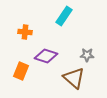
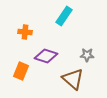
brown triangle: moved 1 px left, 1 px down
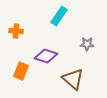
cyan rectangle: moved 5 px left
orange cross: moved 9 px left, 1 px up
gray star: moved 11 px up
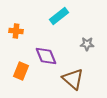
cyan rectangle: rotated 18 degrees clockwise
purple diamond: rotated 50 degrees clockwise
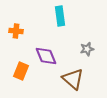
cyan rectangle: moved 1 px right; rotated 60 degrees counterclockwise
gray star: moved 5 px down; rotated 16 degrees counterclockwise
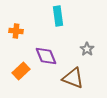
cyan rectangle: moved 2 px left
gray star: rotated 24 degrees counterclockwise
orange rectangle: rotated 24 degrees clockwise
brown triangle: moved 1 px up; rotated 20 degrees counterclockwise
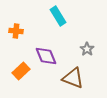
cyan rectangle: rotated 24 degrees counterclockwise
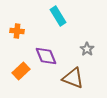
orange cross: moved 1 px right
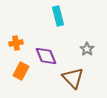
cyan rectangle: rotated 18 degrees clockwise
orange cross: moved 1 px left, 12 px down; rotated 16 degrees counterclockwise
orange rectangle: rotated 18 degrees counterclockwise
brown triangle: rotated 25 degrees clockwise
